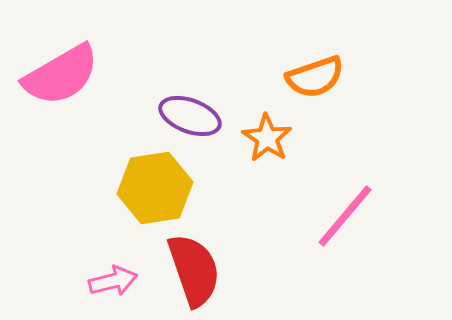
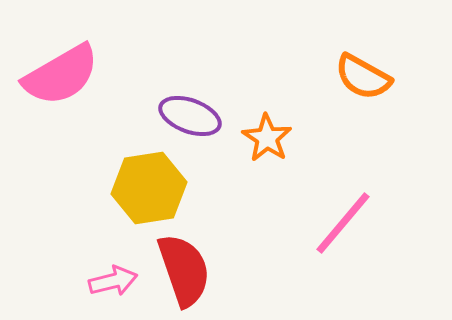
orange semicircle: moved 48 px right; rotated 48 degrees clockwise
yellow hexagon: moved 6 px left
pink line: moved 2 px left, 7 px down
red semicircle: moved 10 px left
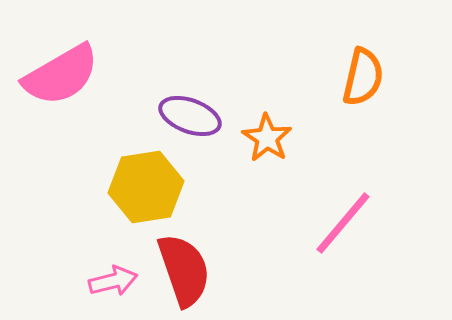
orange semicircle: rotated 106 degrees counterclockwise
yellow hexagon: moved 3 px left, 1 px up
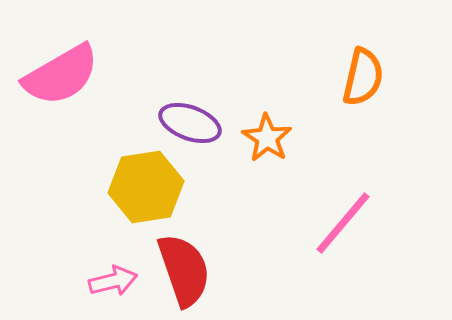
purple ellipse: moved 7 px down
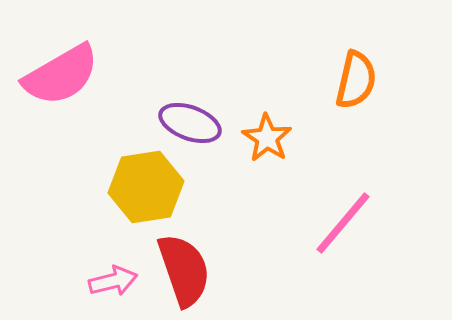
orange semicircle: moved 7 px left, 3 px down
